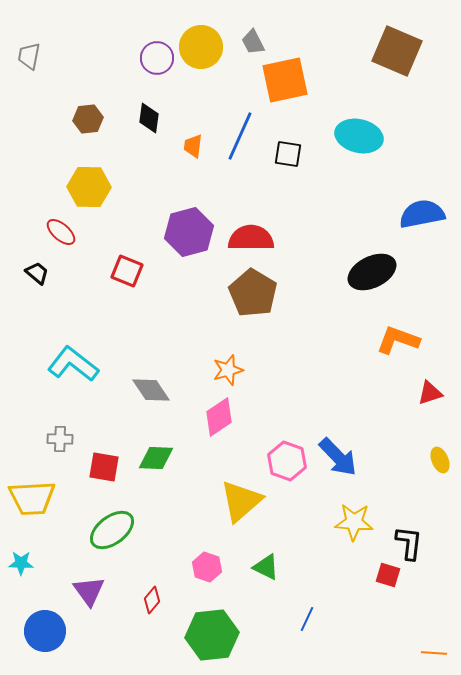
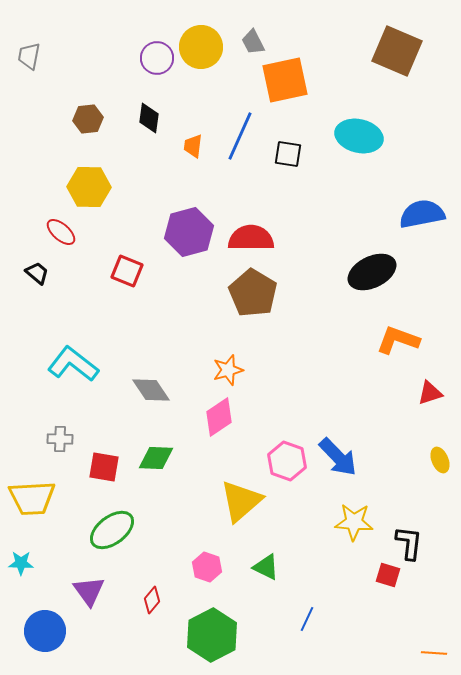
green hexagon at (212, 635): rotated 21 degrees counterclockwise
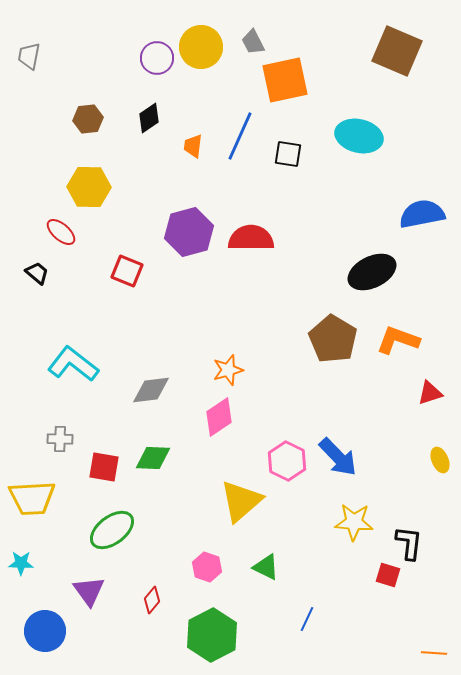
black diamond at (149, 118): rotated 48 degrees clockwise
brown pentagon at (253, 293): moved 80 px right, 46 px down
gray diamond at (151, 390): rotated 63 degrees counterclockwise
green diamond at (156, 458): moved 3 px left
pink hexagon at (287, 461): rotated 6 degrees clockwise
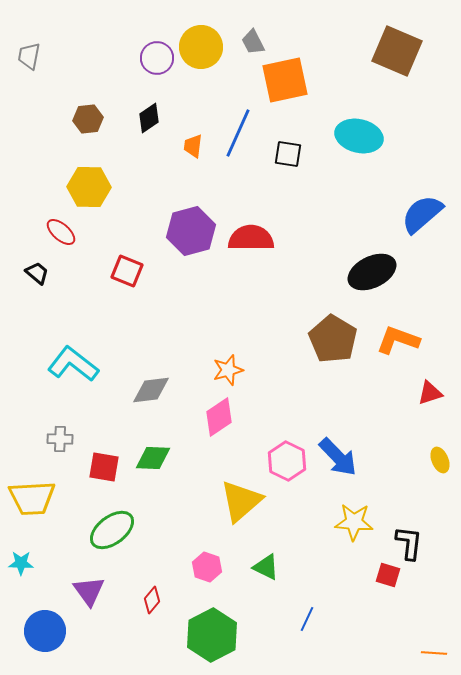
blue line at (240, 136): moved 2 px left, 3 px up
blue semicircle at (422, 214): rotated 30 degrees counterclockwise
purple hexagon at (189, 232): moved 2 px right, 1 px up
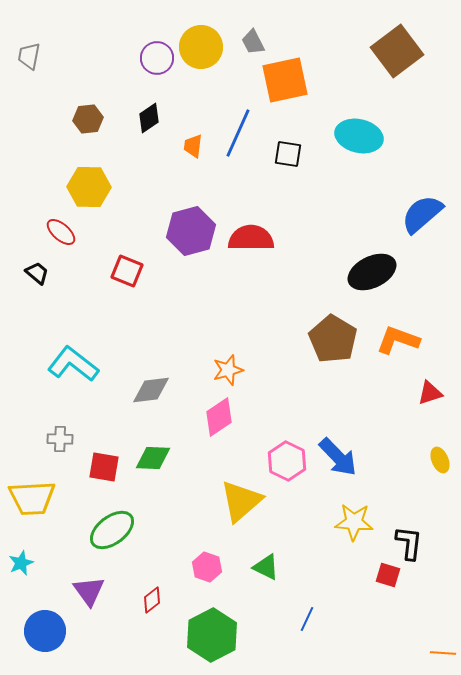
brown square at (397, 51): rotated 30 degrees clockwise
cyan star at (21, 563): rotated 25 degrees counterclockwise
red diamond at (152, 600): rotated 12 degrees clockwise
orange line at (434, 653): moved 9 px right
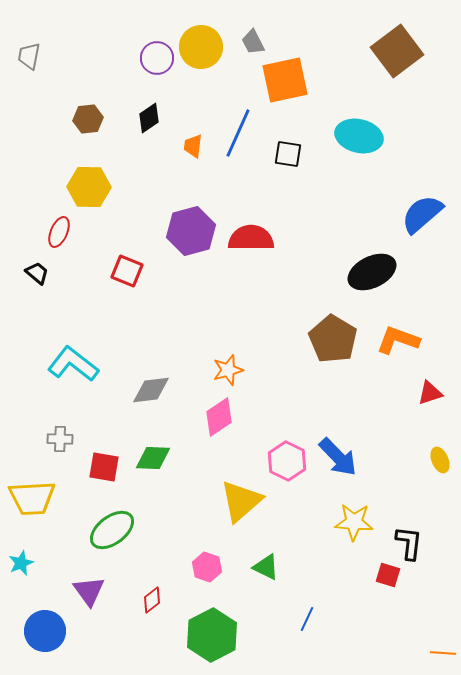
red ellipse at (61, 232): moved 2 px left; rotated 72 degrees clockwise
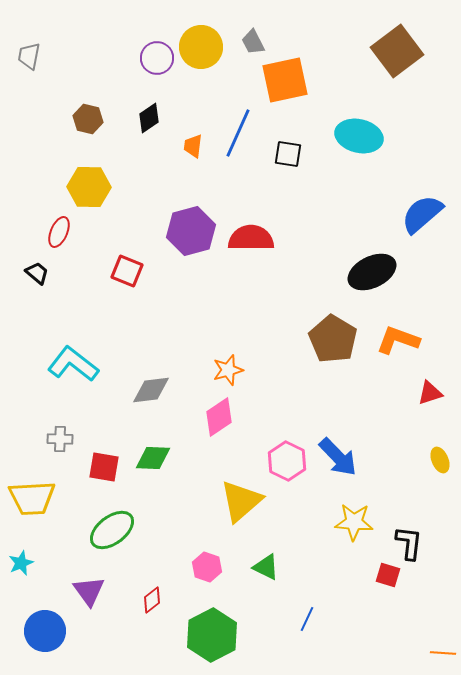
brown hexagon at (88, 119): rotated 20 degrees clockwise
